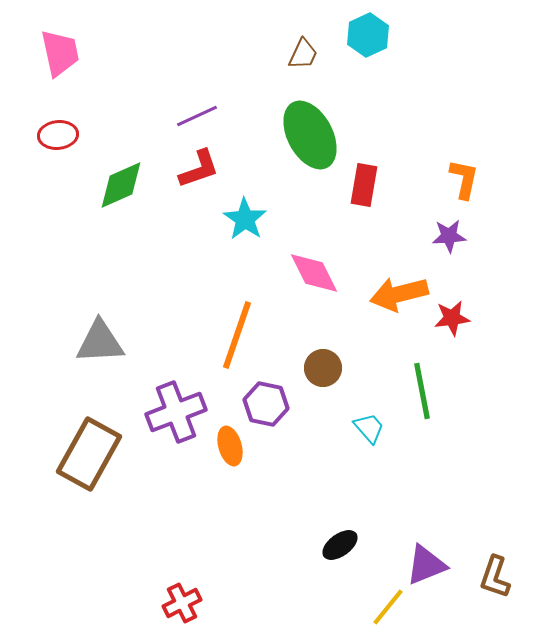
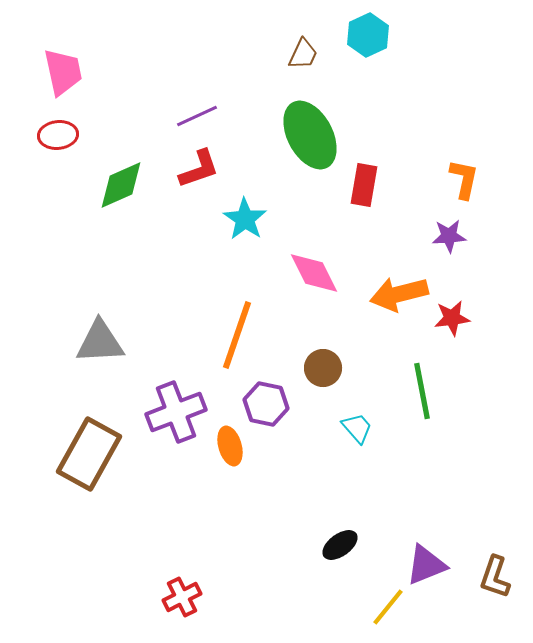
pink trapezoid: moved 3 px right, 19 px down
cyan trapezoid: moved 12 px left
red cross: moved 6 px up
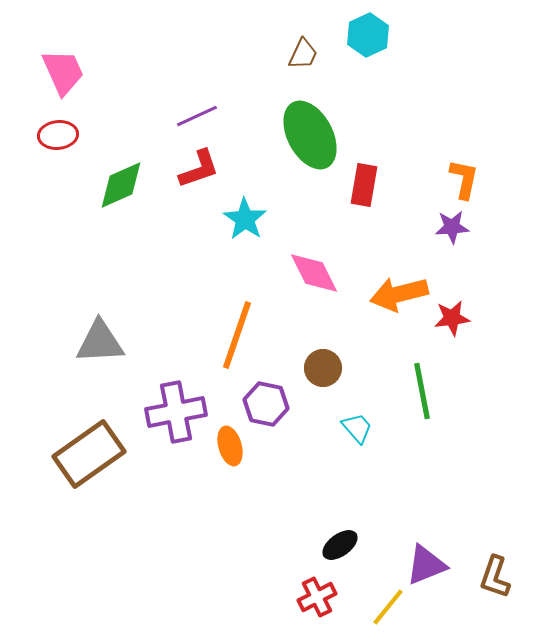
pink trapezoid: rotated 12 degrees counterclockwise
purple star: moved 3 px right, 9 px up
purple cross: rotated 10 degrees clockwise
brown rectangle: rotated 26 degrees clockwise
red cross: moved 135 px right
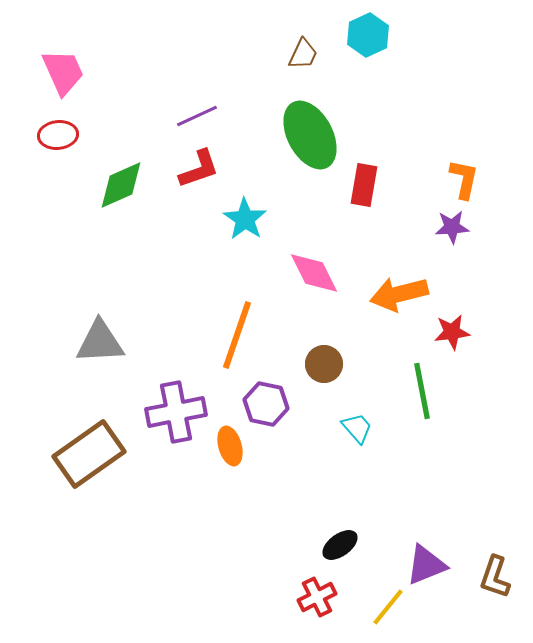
red star: moved 14 px down
brown circle: moved 1 px right, 4 px up
